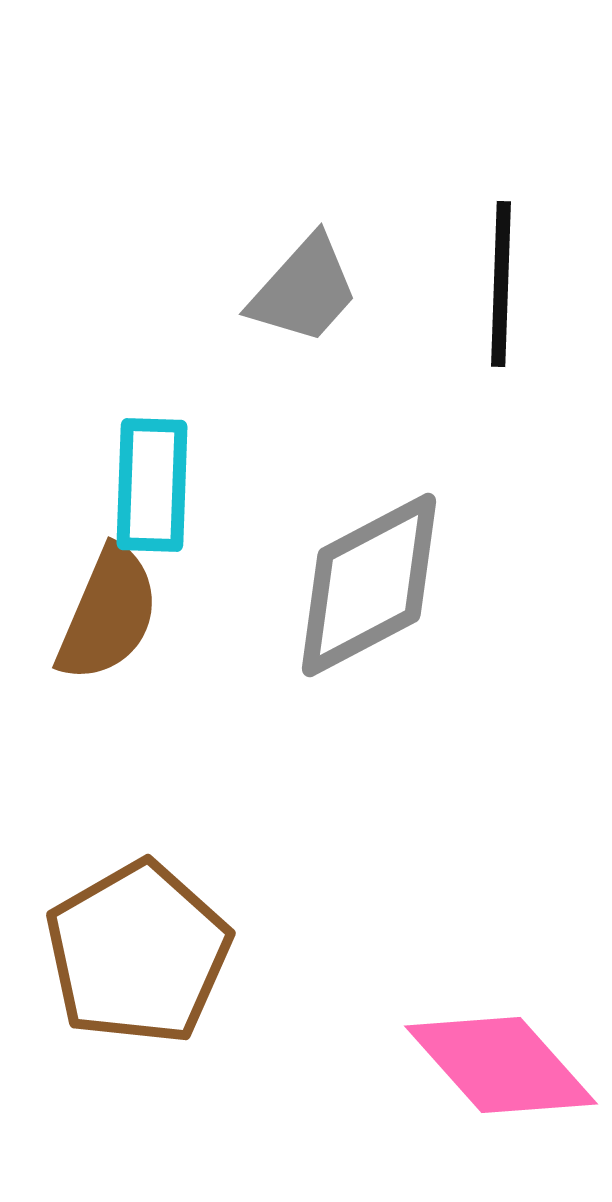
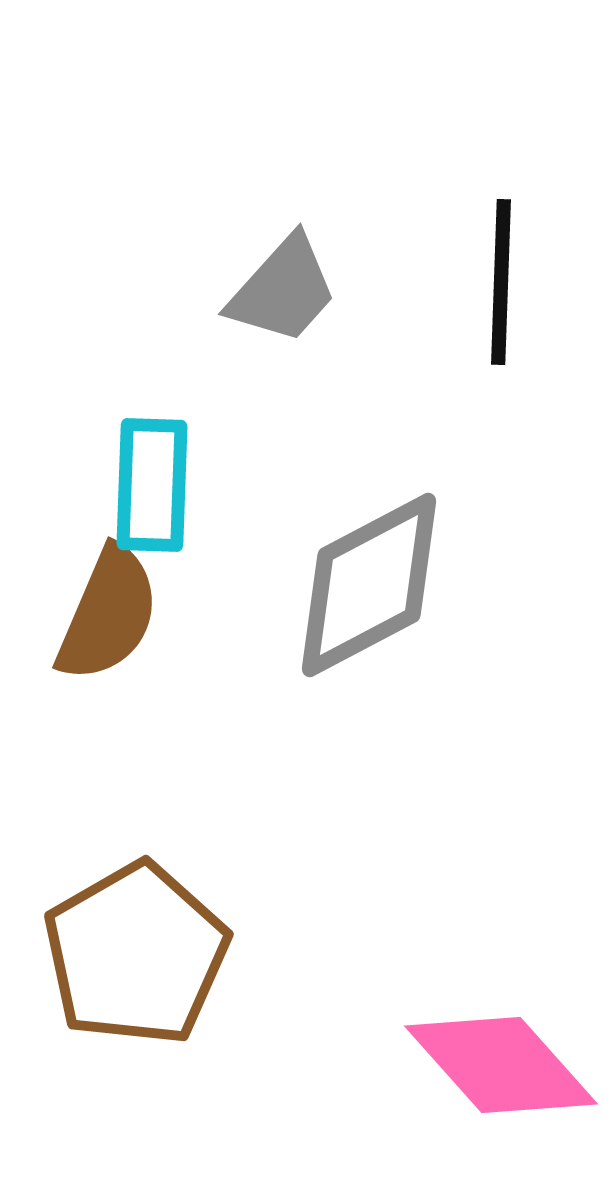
black line: moved 2 px up
gray trapezoid: moved 21 px left
brown pentagon: moved 2 px left, 1 px down
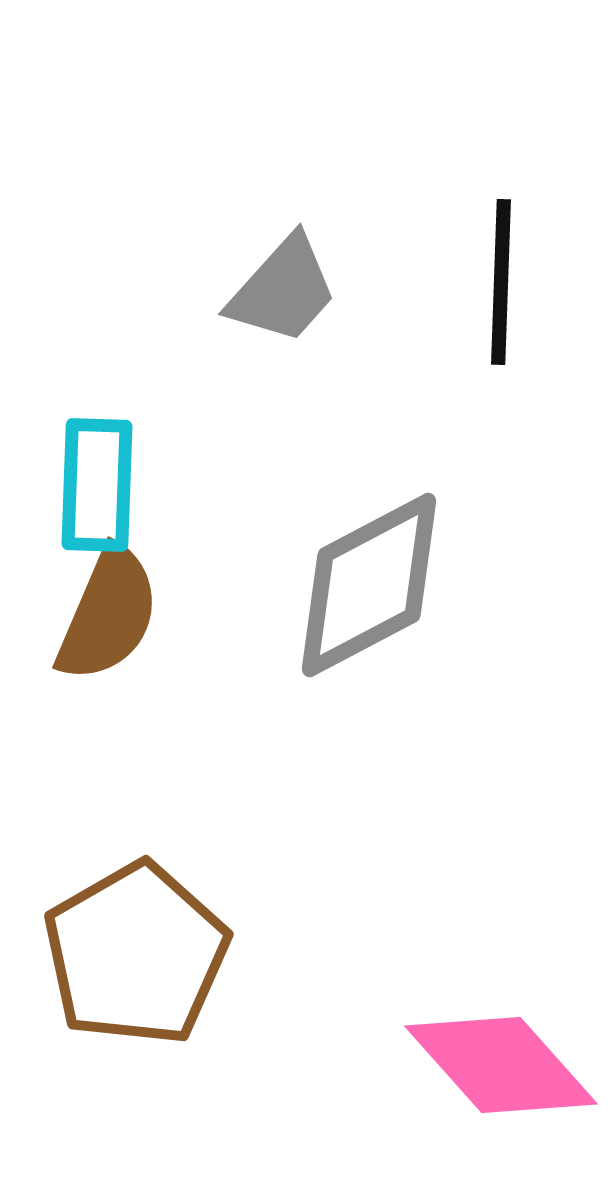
cyan rectangle: moved 55 px left
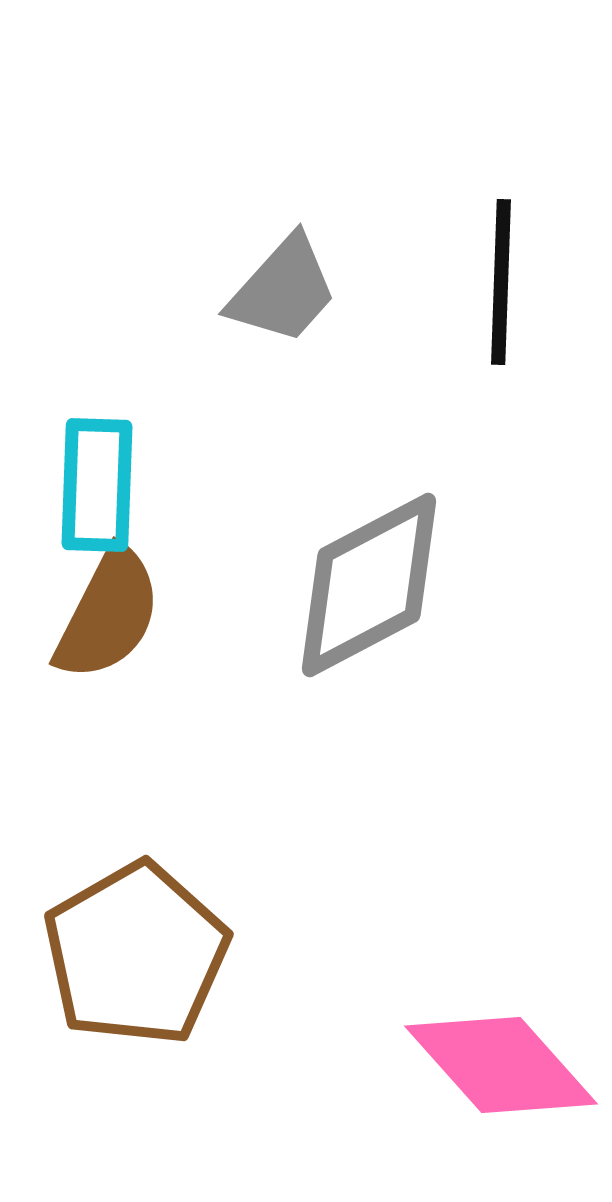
brown semicircle: rotated 4 degrees clockwise
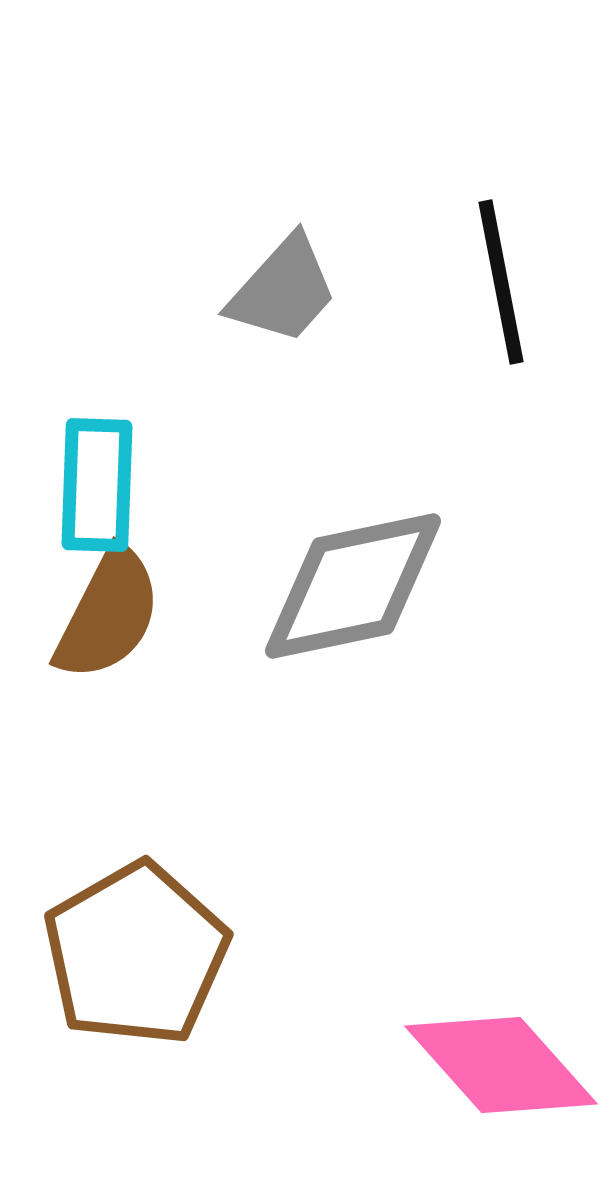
black line: rotated 13 degrees counterclockwise
gray diamond: moved 16 px left, 1 px down; rotated 16 degrees clockwise
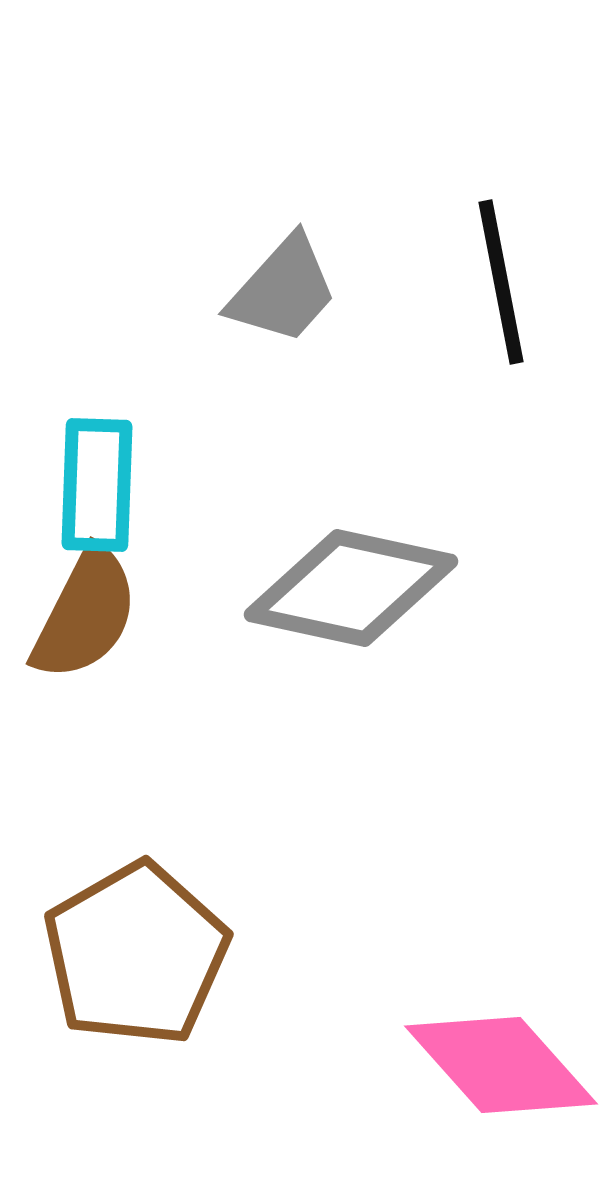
gray diamond: moved 2 px left, 2 px down; rotated 24 degrees clockwise
brown semicircle: moved 23 px left
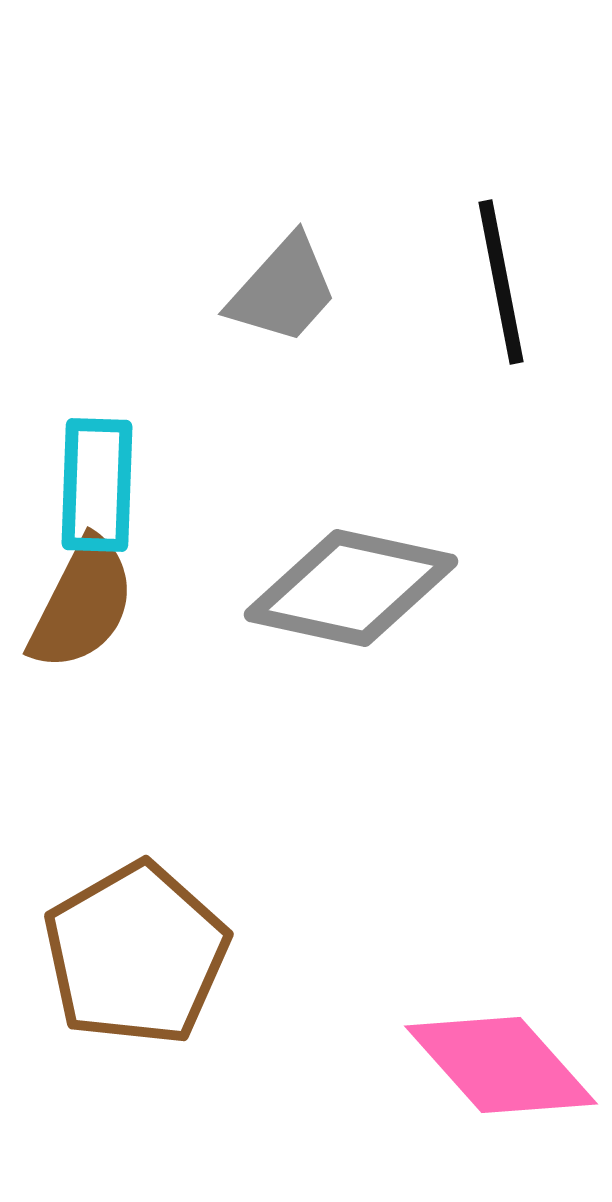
brown semicircle: moved 3 px left, 10 px up
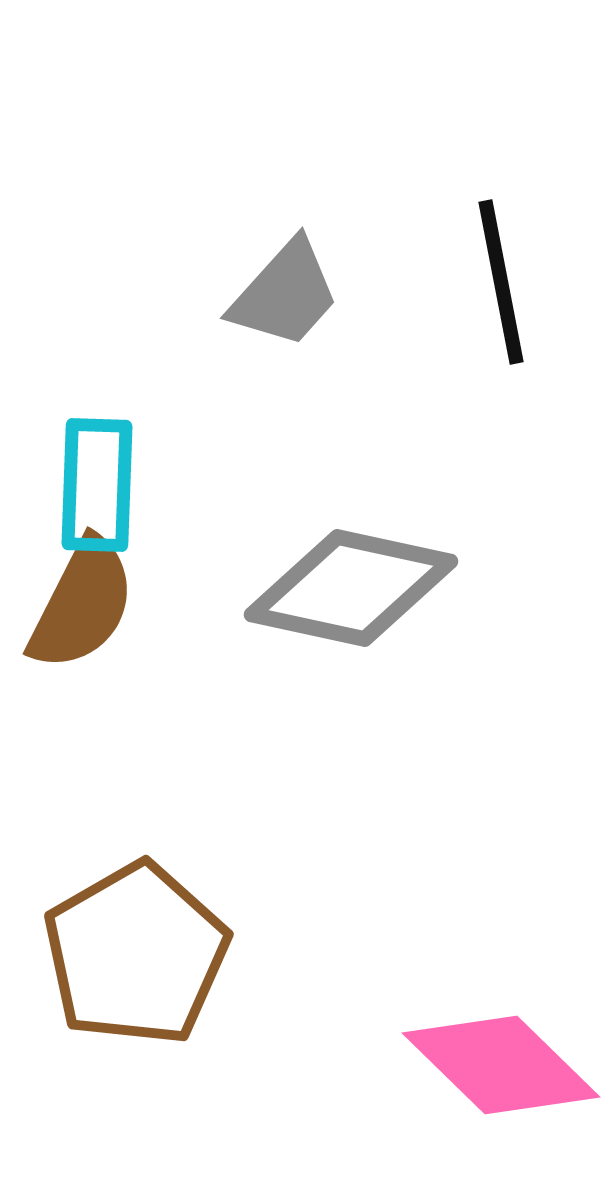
gray trapezoid: moved 2 px right, 4 px down
pink diamond: rotated 4 degrees counterclockwise
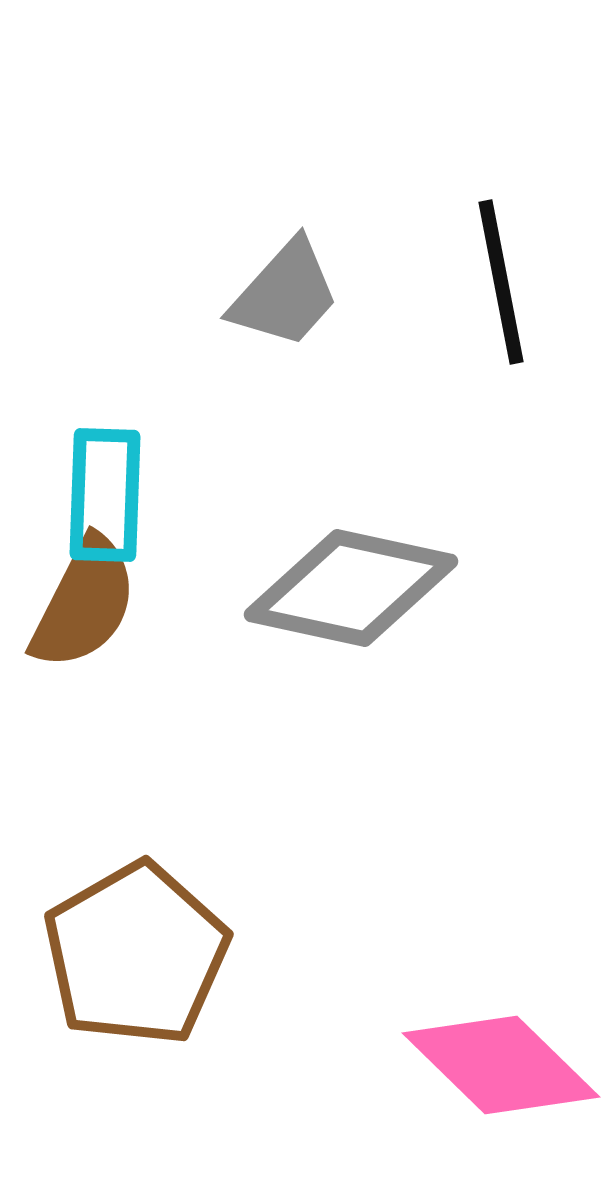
cyan rectangle: moved 8 px right, 10 px down
brown semicircle: moved 2 px right, 1 px up
